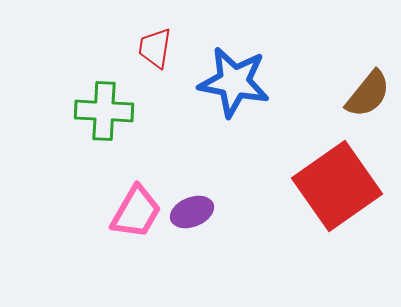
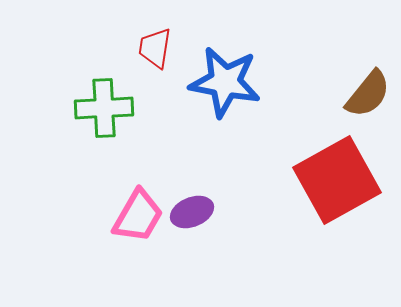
blue star: moved 9 px left
green cross: moved 3 px up; rotated 6 degrees counterclockwise
red square: moved 6 px up; rotated 6 degrees clockwise
pink trapezoid: moved 2 px right, 4 px down
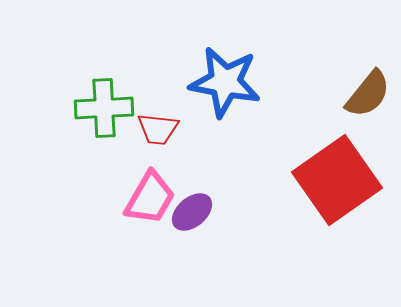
red trapezoid: moved 3 px right, 81 px down; rotated 93 degrees counterclockwise
red square: rotated 6 degrees counterclockwise
purple ellipse: rotated 18 degrees counterclockwise
pink trapezoid: moved 12 px right, 18 px up
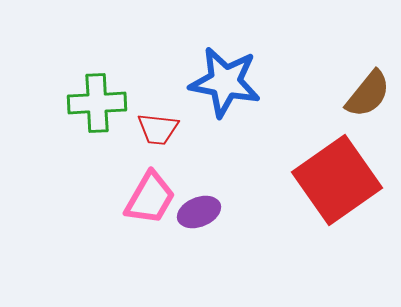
green cross: moved 7 px left, 5 px up
purple ellipse: moved 7 px right; rotated 18 degrees clockwise
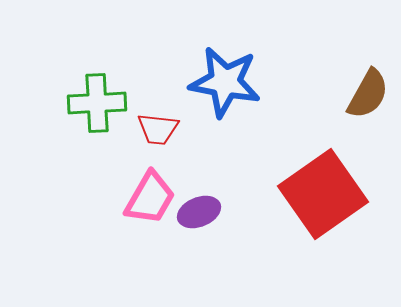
brown semicircle: rotated 10 degrees counterclockwise
red square: moved 14 px left, 14 px down
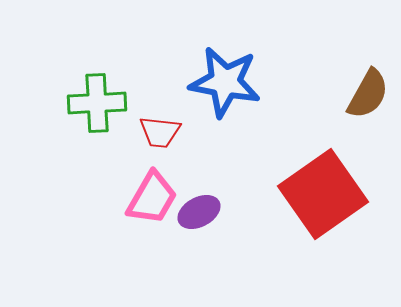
red trapezoid: moved 2 px right, 3 px down
pink trapezoid: moved 2 px right
purple ellipse: rotated 6 degrees counterclockwise
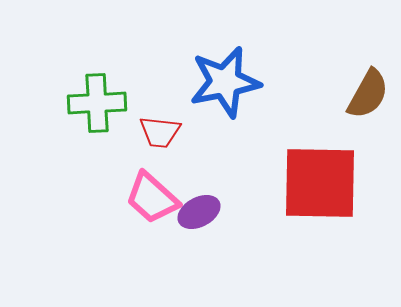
blue star: rotated 22 degrees counterclockwise
red square: moved 3 px left, 11 px up; rotated 36 degrees clockwise
pink trapezoid: rotated 102 degrees clockwise
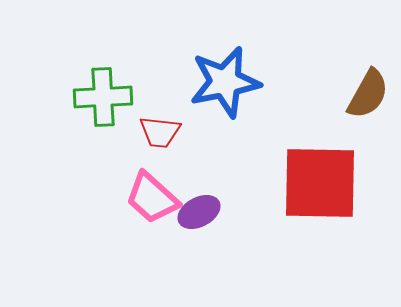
green cross: moved 6 px right, 6 px up
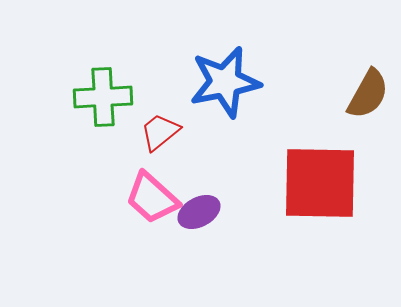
red trapezoid: rotated 135 degrees clockwise
